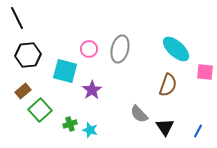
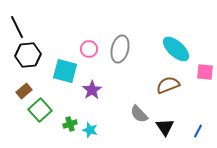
black line: moved 9 px down
brown semicircle: rotated 130 degrees counterclockwise
brown rectangle: moved 1 px right
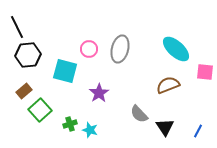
purple star: moved 7 px right, 3 px down
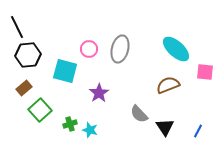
brown rectangle: moved 3 px up
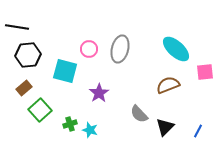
black line: rotated 55 degrees counterclockwise
pink square: rotated 12 degrees counterclockwise
black triangle: rotated 18 degrees clockwise
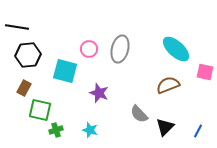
pink square: rotated 18 degrees clockwise
brown rectangle: rotated 21 degrees counterclockwise
purple star: rotated 18 degrees counterclockwise
green square: rotated 35 degrees counterclockwise
green cross: moved 14 px left, 6 px down
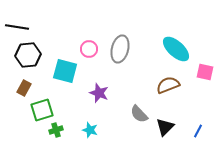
green square: moved 2 px right; rotated 30 degrees counterclockwise
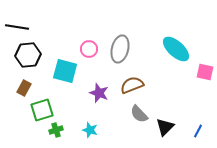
brown semicircle: moved 36 px left
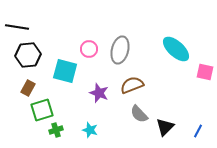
gray ellipse: moved 1 px down
brown rectangle: moved 4 px right
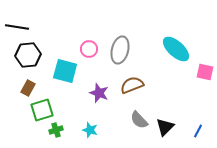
gray semicircle: moved 6 px down
